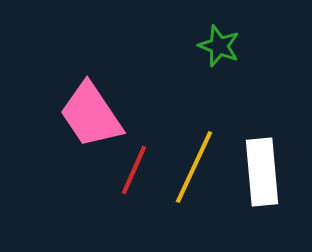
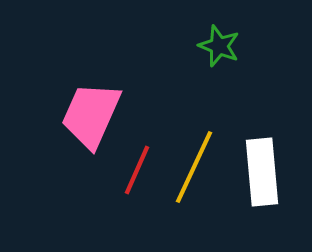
pink trapezoid: rotated 58 degrees clockwise
red line: moved 3 px right
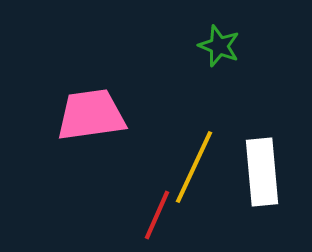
pink trapezoid: rotated 58 degrees clockwise
red line: moved 20 px right, 45 px down
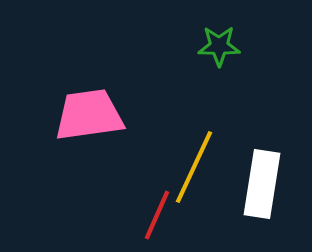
green star: rotated 21 degrees counterclockwise
pink trapezoid: moved 2 px left
white rectangle: moved 12 px down; rotated 14 degrees clockwise
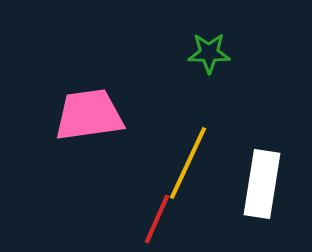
green star: moved 10 px left, 7 px down
yellow line: moved 6 px left, 4 px up
red line: moved 4 px down
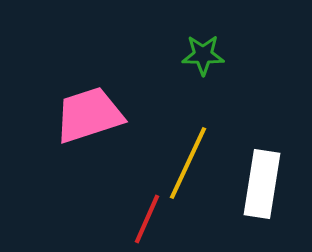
green star: moved 6 px left, 2 px down
pink trapezoid: rotated 10 degrees counterclockwise
red line: moved 10 px left
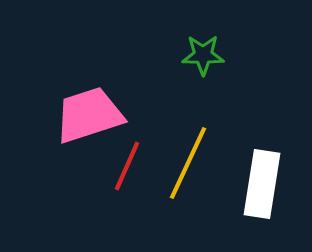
red line: moved 20 px left, 53 px up
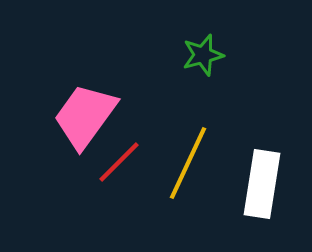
green star: rotated 15 degrees counterclockwise
pink trapezoid: moved 4 px left, 1 px down; rotated 36 degrees counterclockwise
red line: moved 8 px left, 4 px up; rotated 21 degrees clockwise
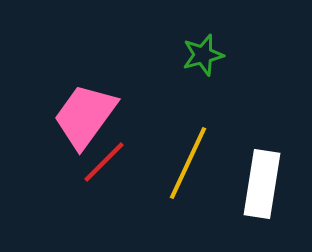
red line: moved 15 px left
